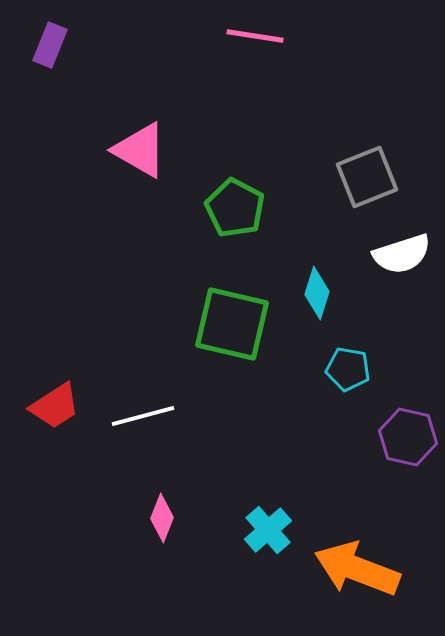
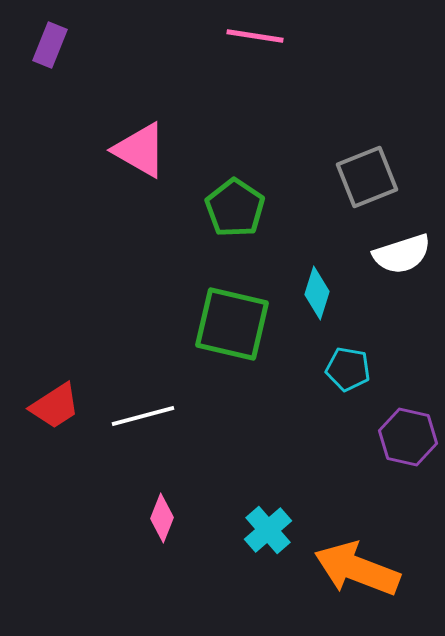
green pentagon: rotated 6 degrees clockwise
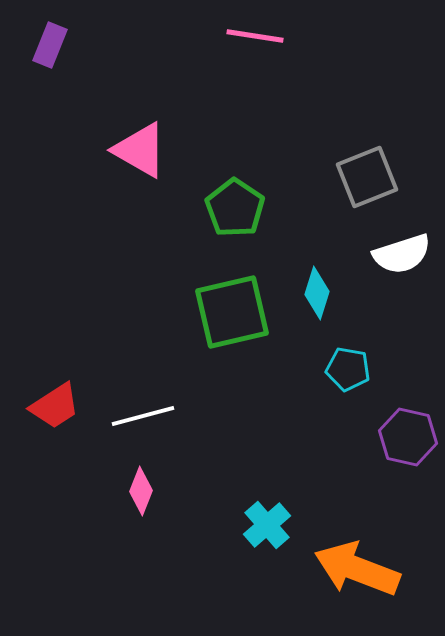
green square: moved 12 px up; rotated 26 degrees counterclockwise
pink diamond: moved 21 px left, 27 px up
cyan cross: moved 1 px left, 5 px up
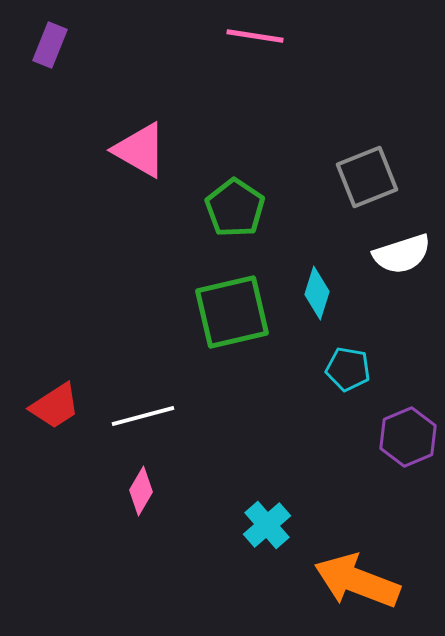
purple hexagon: rotated 24 degrees clockwise
pink diamond: rotated 9 degrees clockwise
orange arrow: moved 12 px down
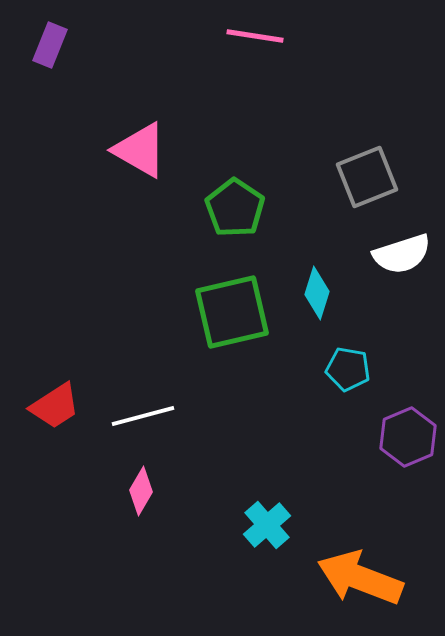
orange arrow: moved 3 px right, 3 px up
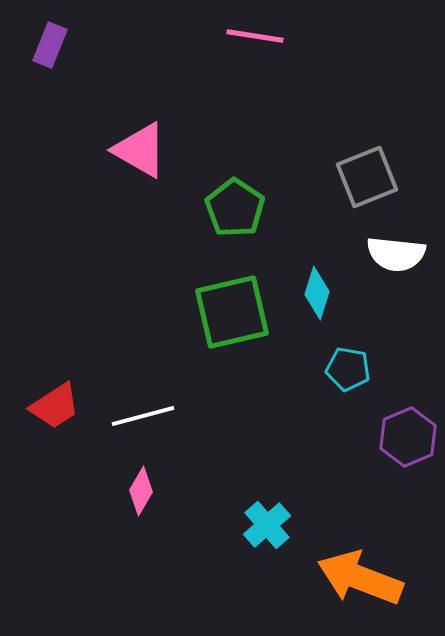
white semicircle: moved 6 px left; rotated 24 degrees clockwise
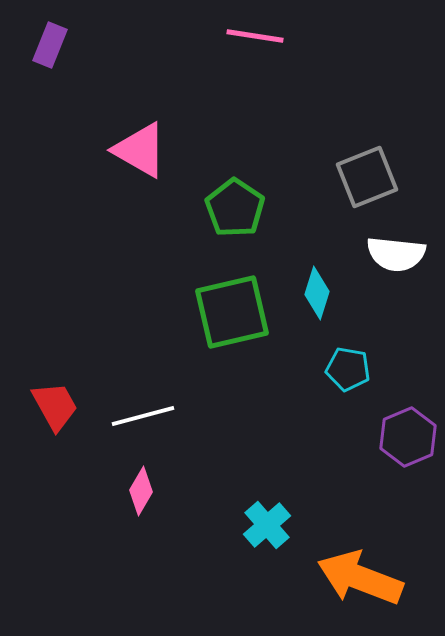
red trapezoid: rotated 86 degrees counterclockwise
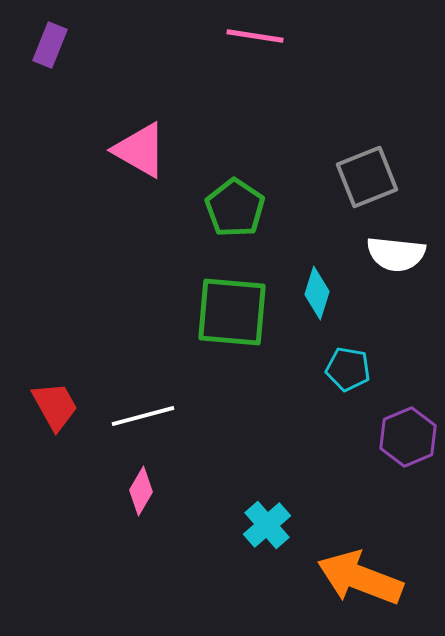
green square: rotated 18 degrees clockwise
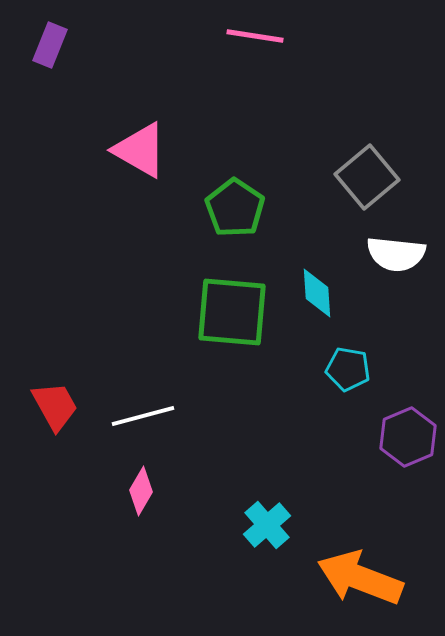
gray square: rotated 18 degrees counterclockwise
cyan diamond: rotated 21 degrees counterclockwise
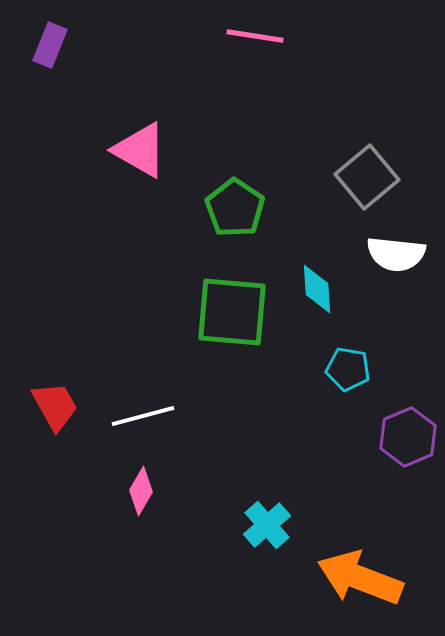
cyan diamond: moved 4 px up
